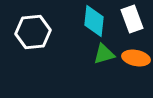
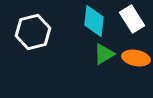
white rectangle: rotated 12 degrees counterclockwise
white hexagon: rotated 8 degrees counterclockwise
green triangle: rotated 15 degrees counterclockwise
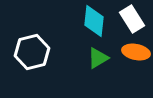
white hexagon: moved 1 px left, 20 px down
green triangle: moved 6 px left, 4 px down
orange ellipse: moved 6 px up
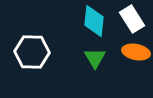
white hexagon: rotated 16 degrees clockwise
green triangle: moved 3 px left; rotated 30 degrees counterclockwise
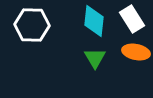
white hexagon: moved 27 px up
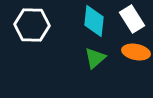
green triangle: rotated 20 degrees clockwise
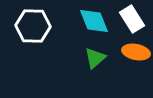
cyan diamond: rotated 28 degrees counterclockwise
white hexagon: moved 1 px right, 1 px down
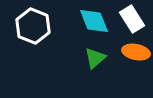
white hexagon: rotated 20 degrees clockwise
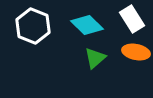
cyan diamond: moved 7 px left, 4 px down; rotated 24 degrees counterclockwise
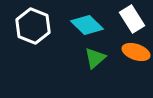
orange ellipse: rotated 8 degrees clockwise
